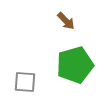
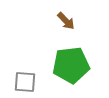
green pentagon: moved 4 px left; rotated 9 degrees clockwise
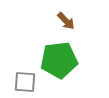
green pentagon: moved 12 px left, 5 px up
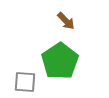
green pentagon: moved 1 px right, 1 px down; rotated 27 degrees counterclockwise
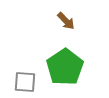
green pentagon: moved 5 px right, 6 px down
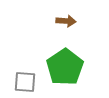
brown arrow: rotated 42 degrees counterclockwise
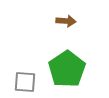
green pentagon: moved 2 px right, 2 px down
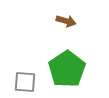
brown arrow: rotated 12 degrees clockwise
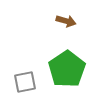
gray square: rotated 15 degrees counterclockwise
